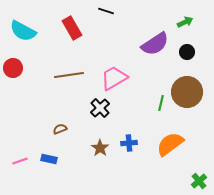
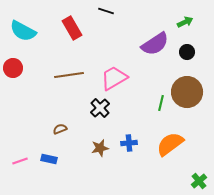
brown star: rotated 24 degrees clockwise
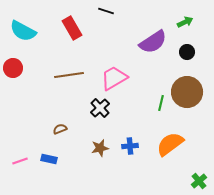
purple semicircle: moved 2 px left, 2 px up
blue cross: moved 1 px right, 3 px down
